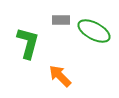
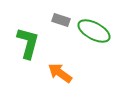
gray rectangle: rotated 18 degrees clockwise
orange arrow: moved 3 px up; rotated 10 degrees counterclockwise
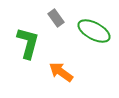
gray rectangle: moved 5 px left, 2 px up; rotated 36 degrees clockwise
orange arrow: moved 1 px right, 1 px up
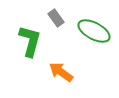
green L-shape: moved 2 px right, 2 px up
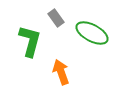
green ellipse: moved 2 px left, 2 px down
orange arrow: rotated 35 degrees clockwise
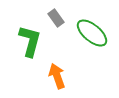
green ellipse: rotated 12 degrees clockwise
orange arrow: moved 4 px left, 4 px down
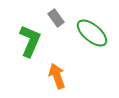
green L-shape: rotated 8 degrees clockwise
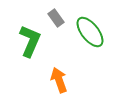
green ellipse: moved 2 px left, 1 px up; rotated 12 degrees clockwise
orange arrow: moved 2 px right, 4 px down
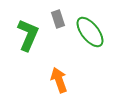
gray rectangle: moved 2 px right, 1 px down; rotated 18 degrees clockwise
green L-shape: moved 2 px left, 6 px up
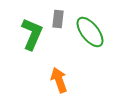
gray rectangle: rotated 24 degrees clockwise
green L-shape: moved 4 px right, 1 px up
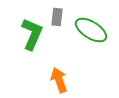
gray rectangle: moved 1 px left, 2 px up
green ellipse: moved 1 px right, 2 px up; rotated 20 degrees counterclockwise
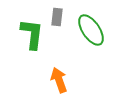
green ellipse: rotated 24 degrees clockwise
green L-shape: rotated 16 degrees counterclockwise
